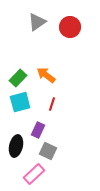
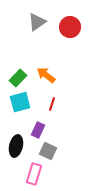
pink rectangle: rotated 30 degrees counterclockwise
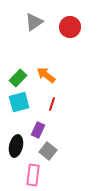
gray triangle: moved 3 px left
cyan square: moved 1 px left
gray square: rotated 12 degrees clockwise
pink rectangle: moved 1 px left, 1 px down; rotated 10 degrees counterclockwise
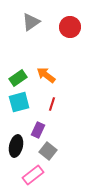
gray triangle: moved 3 px left
green rectangle: rotated 12 degrees clockwise
pink rectangle: rotated 45 degrees clockwise
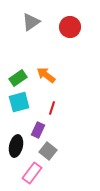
red line: moved 4 px down
pink rectangle: moved 1 px left, 2 px up; rotated 15 degrees counterclockwise
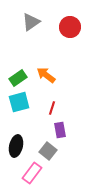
purple rectangle: moved 22 px right; rotated 35 degrees counterclockwise
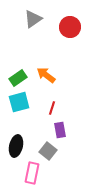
gray triangle: moved 2 px right, 3 px up
pink rectangle: rotated 25 degrees counterclockwise
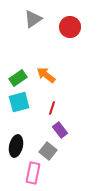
purple rectangle: rotated 28 degrees counterclockwise
pink rectangle: moved 1 px right
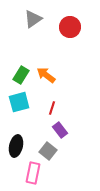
green rectangle: moved 3 px right, 3 px up; rotated 24 degrees counterclockwise
